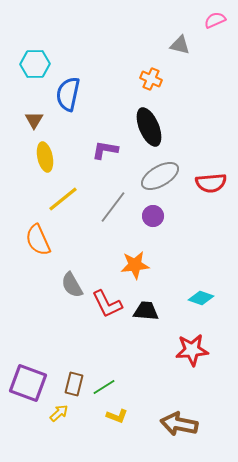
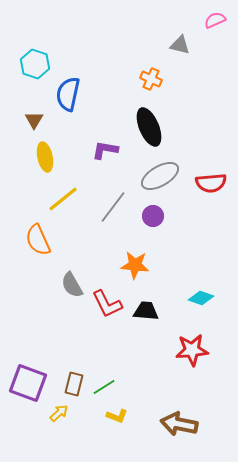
cyan hexagon: rotated 20 degrees clockwise
orange star: rotated 12 degrees clockwise
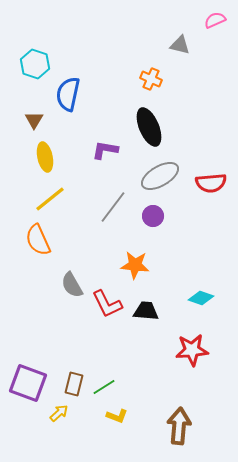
yellow line: moved 13 px left
brown arrow: moved 2 px down; rotated 84 degrees clockwise
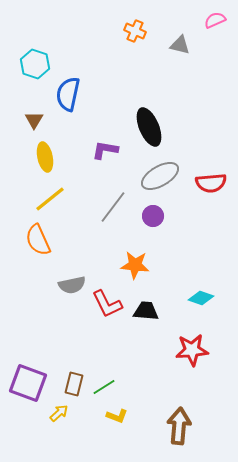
orange cross: moved 16 px left, 48 px up
gray semicircle: rotated 72 degrees counterclockwise
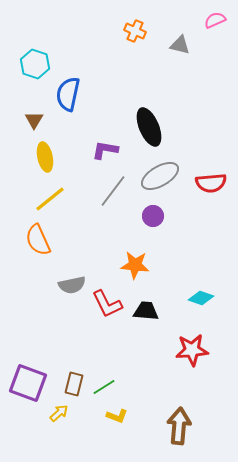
gray line: moved 16 px up
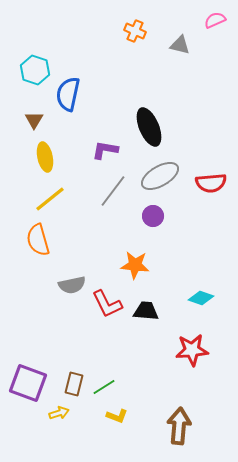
cyan hexagon: moved 6 px down
orange semicircle: rotated 8 degrees clockwise
yellow arrow: rotated 24 degrees clockwise
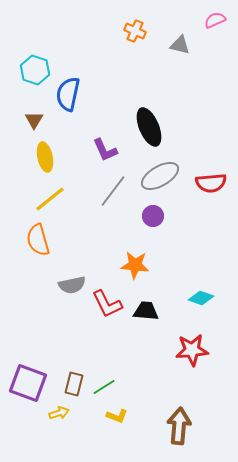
purple L-shape: rotated 124 degrees counterclockwise
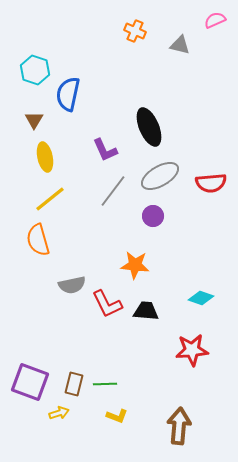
purple square: moved 2 px right, 1 px up
green line: moved 1 px right, 3 px up; rotated 30 degrees clockwise
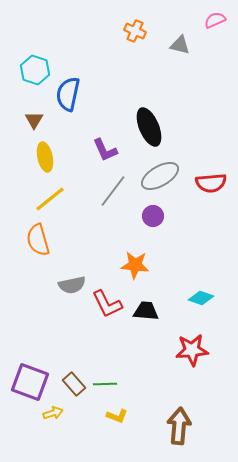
brown rectangle: rotated 55 degrees counterclockwise
yellow arrow: moved 6 px left
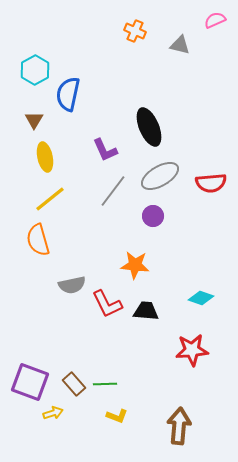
cyan hexagon: rotated 12 degrees clockwise
